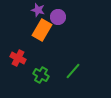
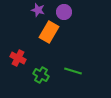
purple circle: moved 6 px right, 5 px up
orange rectangle: moved 7 px right, 2 px down
green line: rotated 66 degrees clockwise
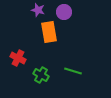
orange rectangle: rotated 40 degrees counterclockwise
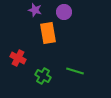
purple star: moved 3 px left
orange rectangle: moved 1 px left, 1 px down
green line: moved 2 px right
green cross: moved 2 px right, 1 px down
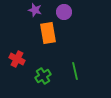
red cross: moved 1 px left, 1 px down
green line: rotated 60 degrees clockwise
green cross: rotated 28 degrees clockwise
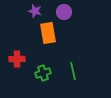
purple star: moved 1 px down
red cross: rotated 28 degrees counterclockwise
green line: moved 2 px left
green cross: moved 3 px up; rotated 14 degrees clockwise
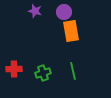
orange rectangle: moved 23 px right, 2 px up
red cross: moved 3 px left, 10 px down
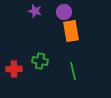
green cross: moved 3 px left, 12 px up; rotated 28 degrees clockwise
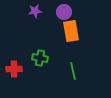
purple star: rotated 24 degrees counterclockwise
green cross: moved 3 px up
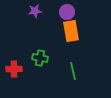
purple circle: moved 3 px right
